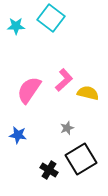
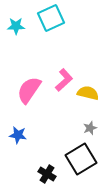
cyan square: rotated 28 degrees clockwise
gray star: moved 23 px right
black cross: moved 2 px left, 4 px down
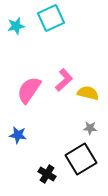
cyan star: rotated 12 degrees counterclockwise
gray star: rotated 24 degrees clockwise
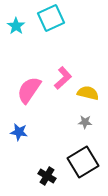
cyan star: rotated 24 degrees counterclockwise
pink L-shape: moved 1 px left, 2 px up
gray star: moved 5 px left, 6 px up
blue star: moved 1 px right, 3 px up
black square: moved 2 px right, 3 px down
black cross: moved 2 px down
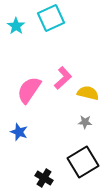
blue star: rotated 12 degrees clockwise
black cross: moved 3 px left, 2 px down
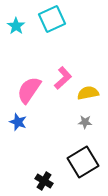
cyan square: moved 1 px right, 1 px down
yellow semicircle: rotated 25 degrees counterclockwise
blue star: moved 1 px left, 10 px up
black cross: moved 3 px down
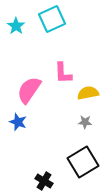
pink L-shape: moved 5 px up; rotated 130 degrees clockwise
